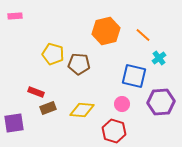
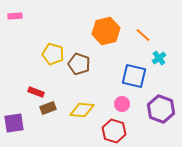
brown pentagon: rotated 15 degrees clockwise
purple hexagon: moved 7 px down; rotated 24 degrees clockwise
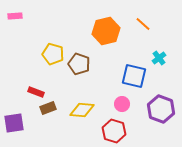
orange line: moved 11 px up
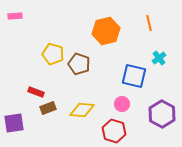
orange line: moved 6 px right, 1 px up; rotated 35 degrees clockwise
purple hexagon: moved 1 px right, 5 px down; rotated 8 degrees clockwise
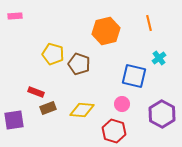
purple square: moved 3 px up
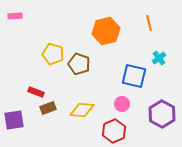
red hexagon: rotated 20 degrees clockwise
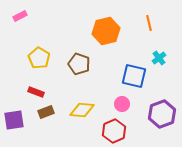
pink rectangle: moved 5 px right; rotated 24 degrees counterclockwise
yellow pentagon: moved 14 px left, 4 px down; rotated 15 degrees clockwise
brown rectangle: moved 2 px left, 4 px down
purple hexagon: rotated 12 degrees clockwise
